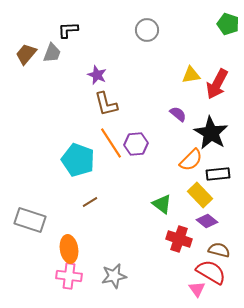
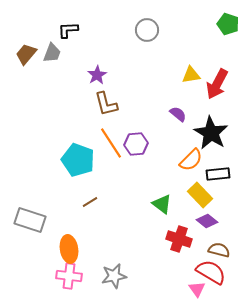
purple star: rotated 18 degrees clockwise
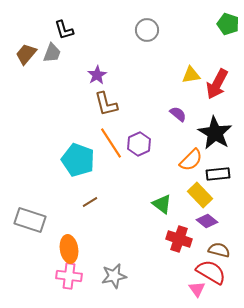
black L-shape: moved 4 px left; rotated 105 degrees counterclockwise
black star: moved 4 px right
purple hexagon: moved 3 px right; rotated 20 degrees counterclockwise
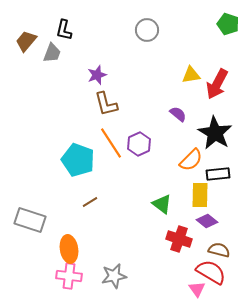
black L-shape: rotated 30 degrees clockwise
brown trapezoid: moved 13 px up
purple star: rotated 12 degrees clockwise
yellow rectangle: rotated 45 degrees clockwise
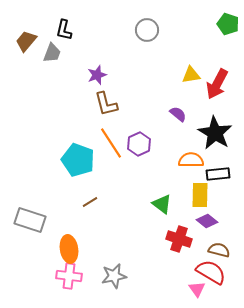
orange semicircle: rotated 135 degrees counterclockwise
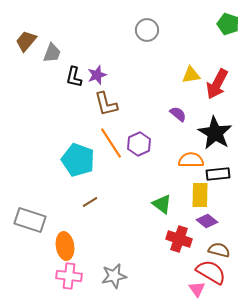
black L-shape: moved 10 px right, 47 px down
orange ellipse: moved 4 px left, 3 px up
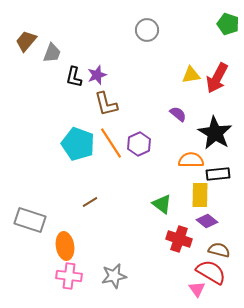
red arrow: moved 6 px up
cyan pentagon: moved 16 px up
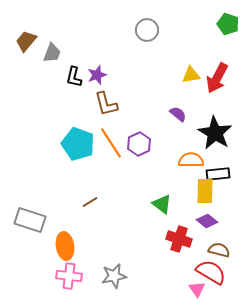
yellow rectangle: moved 5 px right, 4 px up
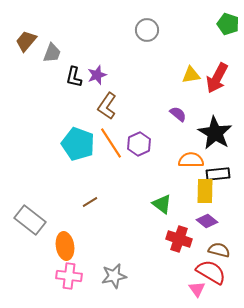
brown L-shape: moved 1 px right, 2 px down; rotated 48 degrees clockwise
gray rectangle: rotated 20 degrees clockwise
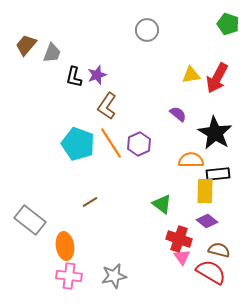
brown trapezoid: moved 4 px down
pink triangle: moved 15 px left, 32 px up
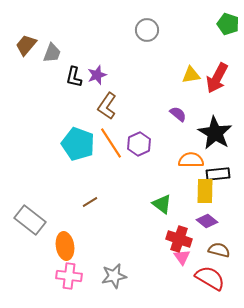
red semicircle: moved 1 px left, 6 px down
